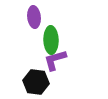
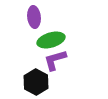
green ellipse: rotated 76 degrees clockwise
black hexagon: rotated 20 degrees clockwise
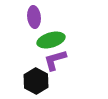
black hexagon: moved 1 px up
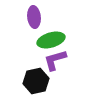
black hexagon: rotated 20 degrees clockwise
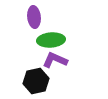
green ellipse: rotated 12 degrees clockwise
purple L-shape: rotated 40 degrees clockwise
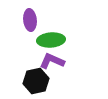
purple ellipse: moved 4 px left, 3 px down
purple L-shape: moved 3 px left, 1 px down
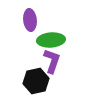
purple L-shape: rotated 85 degrees clockwise
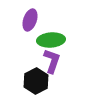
purple ellipse: rotated 25 degrees clockwise
black hexagon: rotated 15 degrees counterclockwise
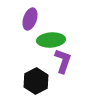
purple ellipse: moved 1 px up
purple L-shape: moved 11 px right
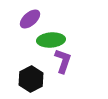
purple ellipse: rotated 30 degrees clockwise
black hexagon: moved 5 px left, 2 px up
